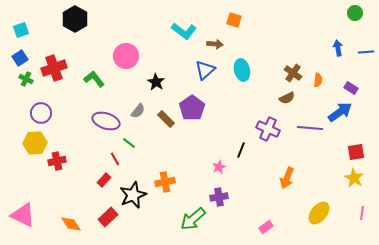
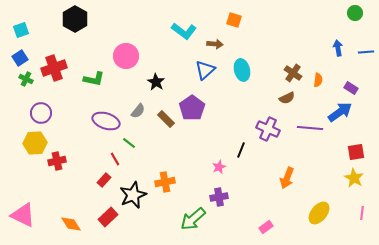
green L-shape at (94, 79): rotated 140 degrees clockwise
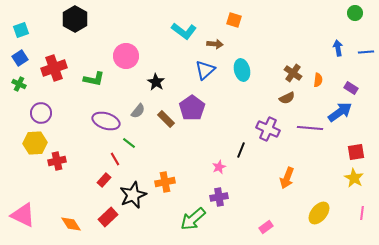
green cross at (26, 79): moved 7 px left, 5 px down
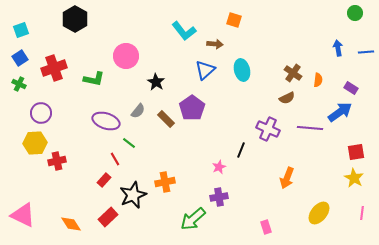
cyan L-shape at (184, 31): rotated 15 degrees clockwise
pink rectangle at (266, 227): rotated 72 degrees counterclockwise
